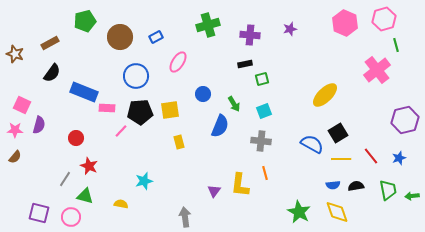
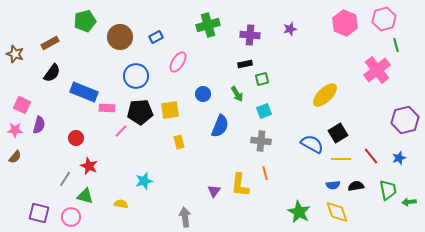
green arrow at (234, 104): moved 3 px right, 10 px up
green arrow at (412, 196): moved 3 px left, 6 px down
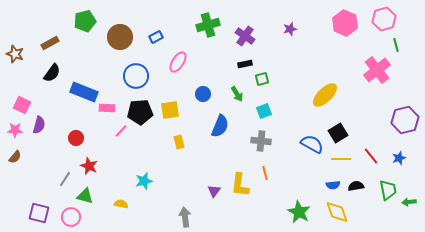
purple cross at (250, 35): moved 5 px left, 1 px down; rotated 30 degrees clockwise
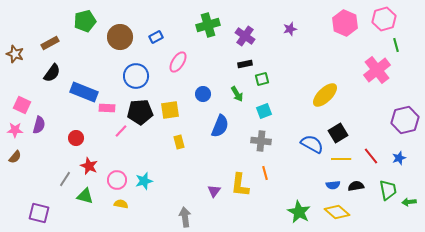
yellow diamond at (337, 212): rotated 30 degrees counterclockwise
pink circle at (71, 217): moved 46 px right, 37 px up
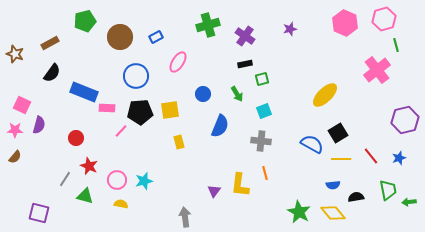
black semicircle at (356, 186): moved 11 px down
yellow diamond at (337, 212): moved 4 px left, 1 px down; rotated 10 degrees clockwise
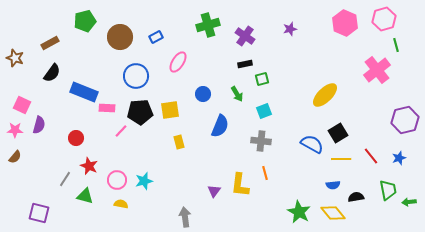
brown star at (15, 54): moved 4 px down
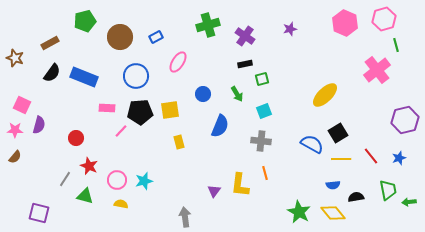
blue rectangle at (84, 92): moved 15 px up
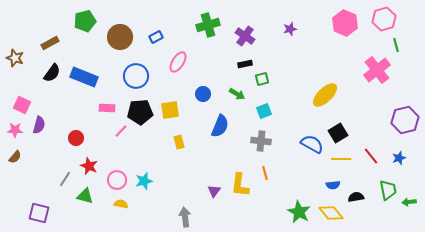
green arrow at (237, 94): rotated 28 degrees counterclockwise
yellow diamond at (333, 213): moved 2 px left
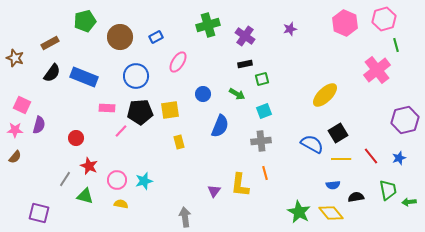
gray cross at (261, 141): rotated 12 degrees counterclockwise
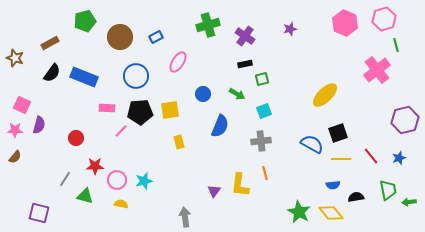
black square at (338, 133): rotated 12 degrees clockwise
red star at (89, 166): moved 6 px right; rotated 24 degrees counterclockwise
